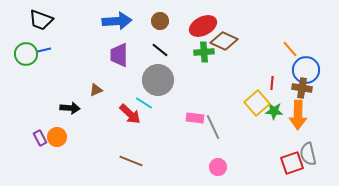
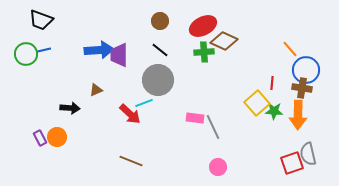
blue arrow: moved 18 px left, 29 px down
cyan line: rotated 54 degrees counterclockwise
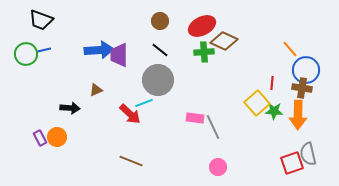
red ellipse: moved 1 px left
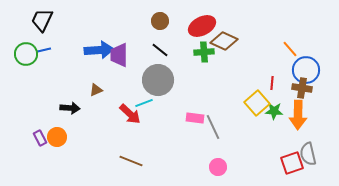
black trapezoid: moved 1 px right; rotated 95 degrees clockwise
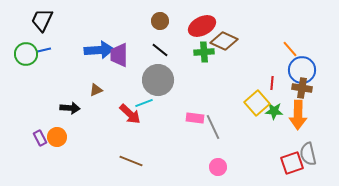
blue circle: moved 4 px left
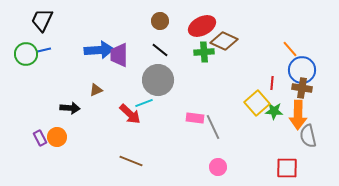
gray semicircle: moved 18 px up
red square: moved 5 px left, 5 px down; rotated 20 degrees clockwise
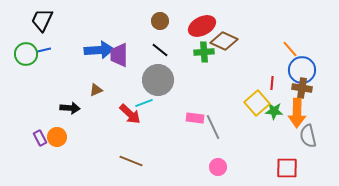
orange arrow: moved 1 px left, 2 px up
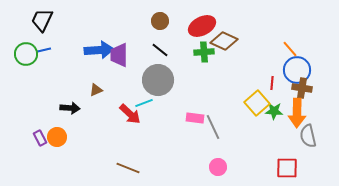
blue circle: moved 5 px left
brown line: moved 3 px left, 7 px down
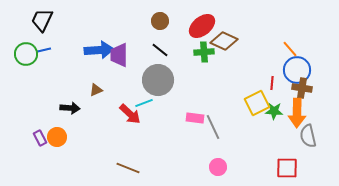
red ellipse: rotated 12 degrees counterclockwise
yellow square: rotated 15 degrees clockwise
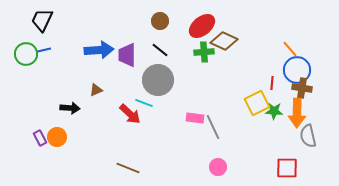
purple trapezoid: moved 8 px right
cyan line: rotated 42 degrees clockwise
